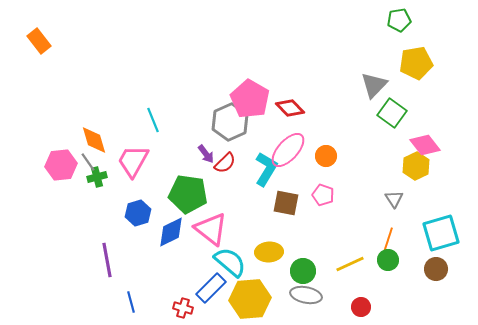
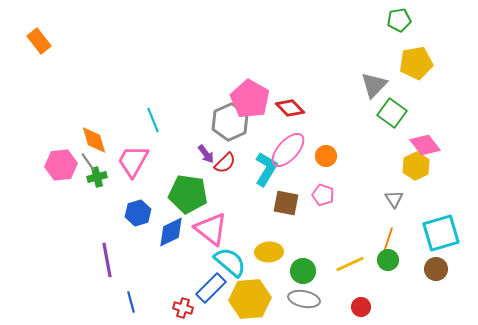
gray ellipse at (306, 295): moved 2 px left, 4 px down
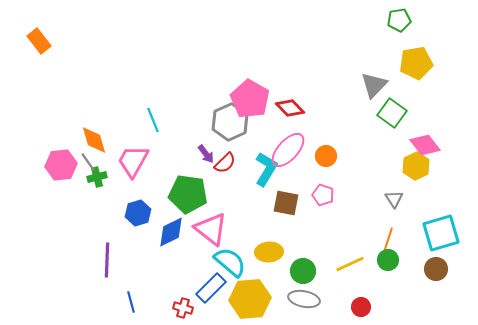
purple line at (107, 260): rotated 12 degrees clockwise
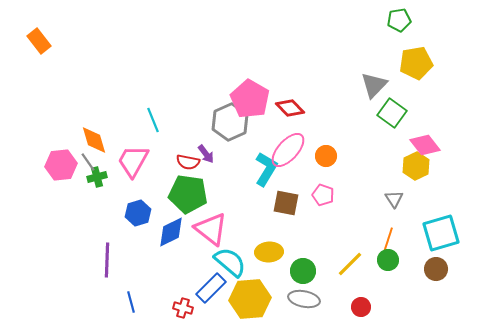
red semicircle at (225, 163): moved 37 px left, 1 px up; rotated 55 degrees clockwise
yellow line at (350, 264): rotated 20 degrees counterclockwise
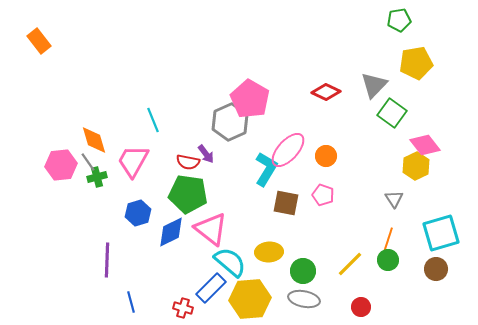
red diamond at (290, 108): moved 36 px right, 16 px up; rotated 20 degrees counterclockwise
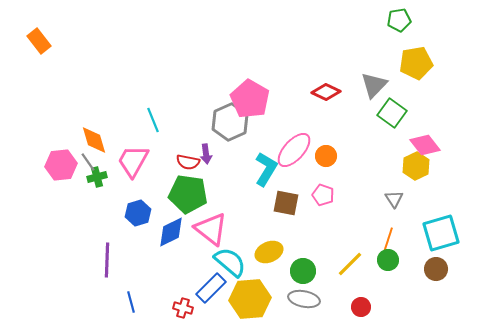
pink ellipse at (288, 150): moved 6 px right
purple arrow at (206, 154): rotated 30 degrees clockwise
yellow ellipse at (269, 252): rotated 20 degrees counterclockwise
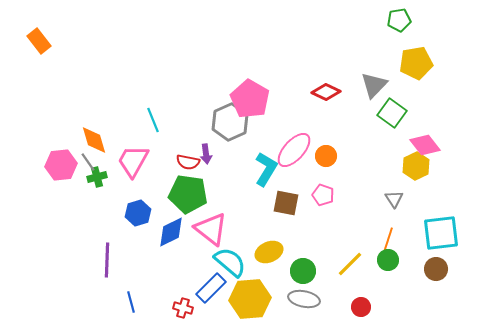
cyan square at (441, 233): rotated 9 degrees clockwise
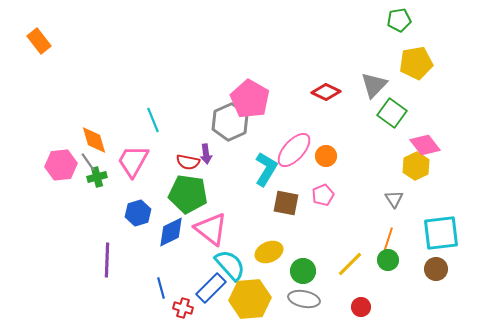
pink pentagon at (323, 195): rotated 30 degrees clockwise
cyan semicircle at (230, 262): moved 3 px down; rotated 8 degrees clockwise
blue line at (131, 302): moved 30 px right, 14 px up
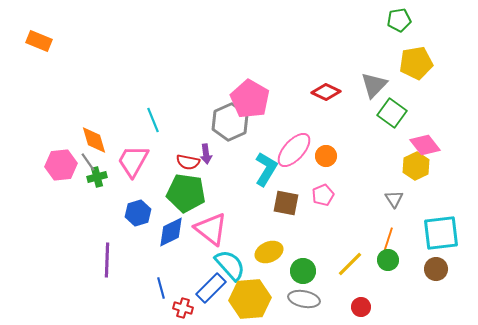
orange rectangle at (39, 41): rotated 30 degrees counterclockwise
green pentagon at (188, 194): moved 2 px left, 1 px up
